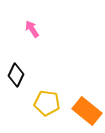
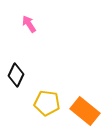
pink arrow: moved 3 px left, 5 px up
orange rectangle: moved 2 px left
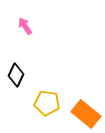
pink arrow: moved 4 px left, 2 px down
orange rectangle: moved 1 px right, 3 px down
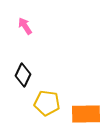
black diamond: moved 7 px right
orange rectangle: rotated 40 degrees counterclockwise
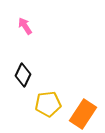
yellow pentagon: moved 1 px right, 1 px down; rotated 15 degrees counterclockwise
orange rectangle: moved 3 px left; rotated 56 degrees counterclockwise
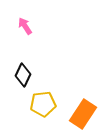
yellow pentagon: moved 5 px left
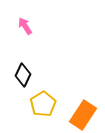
yellow pentagon: rotated 25 degrees counterclockwise
orange rectangle: moved 1 px down
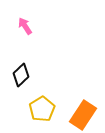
black diamond: moved 2 px left; rotated 20 degrees clockwise
yellow pentagon: moved 1 px left, 5 px down
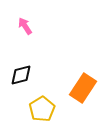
black diamond: rotated 30 degrees clockwise
orange rectangle: moved 27 px up
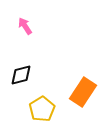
orange rectangle: moved 4 px down
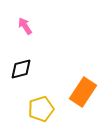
black diamond: moved 6 px up
yellow pentagon: moved 1 px left; rotated 15 degrees clockwise
